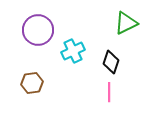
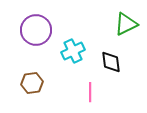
green triangle: moved 1 px down
purple circle: moved 2 px left
black diamond: rotated 25 degrees counterclockwise
pink line: moved 19 px left
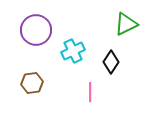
black diamond: rotated 40 degrees clockwise
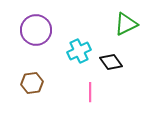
cyan cross: moved 6 px right
black diamond: rotated 70 degrees counterclockwise
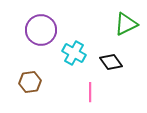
purple circle: moved 5 px right
cyan cross: moved 5 px left, 2 px down; rotated 35 degrees counterclockwise
brown hexagon: moved 2 px left, 1 px up
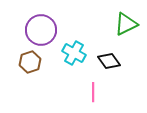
black diamond: moved 2 px left, 1 px up
brown hexagon: moved 20 px up; rotated 10 degrees counterclockwise
pink line: moved 3 px right
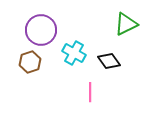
pink line: moved 3 px left
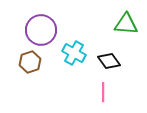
green triangle: rotated 30 degrees clockwise
pink line: moved 13 px right
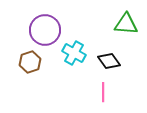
purple circle: moved 4 px right
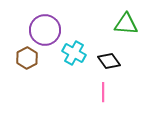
brown hexagon: moved 3 px left, 4 px up; rotated 10 degrees counterclockwise
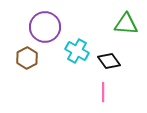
purple circle: moved 3 px up
cyan cross: moved 3 px right, 2 px up
